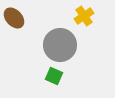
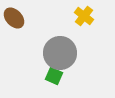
yellow cross: rotated 18 degrees counterclockwise
gray circle: moved 8 px down
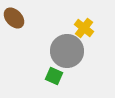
yellow cross: moved 12 px down
gray circle: moved 7 px right, 2 px up
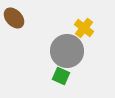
green square: moved 7 px right
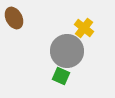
brown ellipse: rotated 15 degrees clockwise
